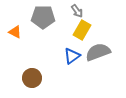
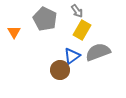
gray pentagon: moved 2 px right, 2 px down; rotated 25 degrees clockwise
orange triangle: moved 1 px left; rotated 32 degrees clockwise
brown circle: moved 28 px right, 8 px up
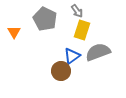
yellow rectangle: rotated 12 degrees counterclockwise
brown circle: moved 1 px right, 1 px down
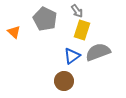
orange triangle: rotated 16 degrees counterclockwise
brown circle: moved 3 px right, 10 px down
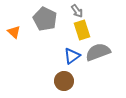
yellow rectangle: rotated 36 degrees counterclockwise
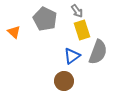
gray semicircle: rotated 130 degrees clockwise
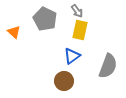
yellow rectangle: moved 2 px left; rotated 30 degrees clockwise
gray semicircle: moved 10 px right, 14 px down
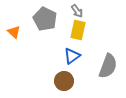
yellow rectangle: moved 2 px left
